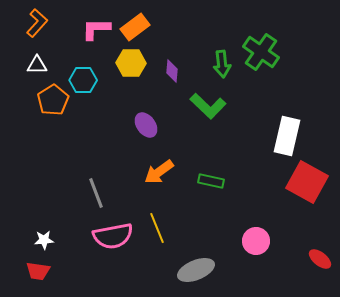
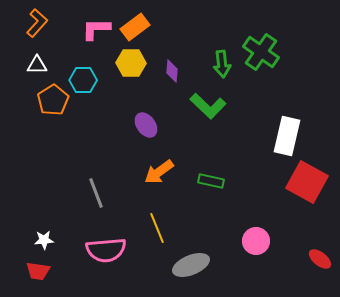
pink semicircle: moved 7 px left, 14 px down; rotated 6 degrees clockwise
gray ellipse: moved 5 px left, 5 px up
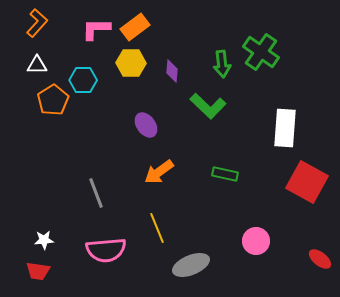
white rectangle: moved 2 px left, 8 px up; rotated 9 degrees counterclockwise
green rectangle: moved 14 px right, 7 px up
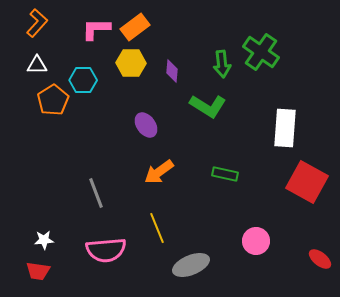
green L-shape: rotated 12 degrees counterclockwise
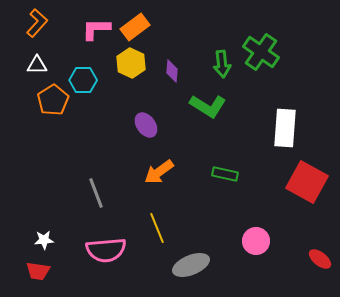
yellow hexagon: rotated 24 degrees clockwise
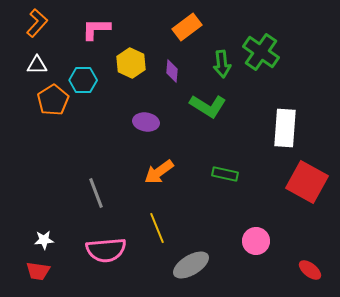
orange rectangle: moved 52 px right
purple ellipse: moved 3 px up; rotated 45 degrees counterclockwise
red ellipse: moved 10 px left, 11 px down
gray ellipse: rotated 9 degrees counterclockwise
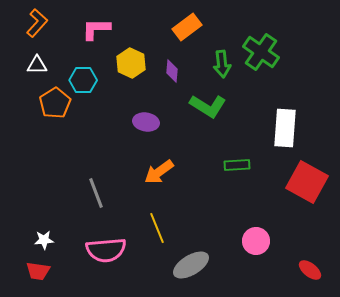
orange pentagon: moved 2 px right, 3 px down
green rectangle: moved 12 px right, 9 px up; rotated 15 degrees counterclockwise
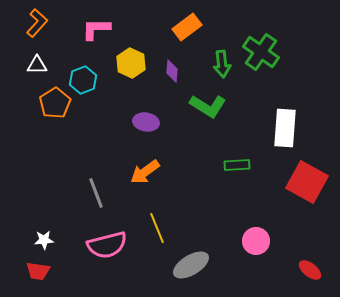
cyan hexagon: rotated 20 degrees counterclockwise
orange arrow: moved 14 px left
pink semicircle: moved 1 px right, 5 px up; rotated 9 degrees counterclockwise
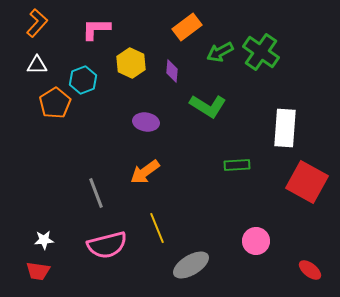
green arrow: moved 2 px left, 12 px up; rotated 68 degrees clockwise
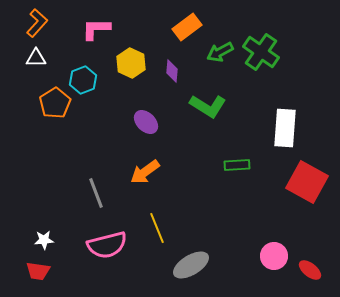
white triangle: moved 1 px left, 7 px up
purple ellipse: rotated 35 degrees clockwise
pink circle: moved 18 px right, 15 px down
